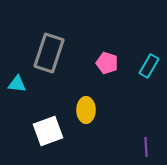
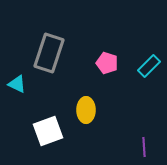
cyan rectangle: rotated 15 degrees clockwise
cyan triangle: rotated 18 degrees clockwise
purple line: moved 2 px left
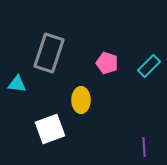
cyan triangle: rotated 18 degrees counterclockwise
yellow ellipse: moved 5 px left, 10 px up
white square: moved 2 px right, 2 px up
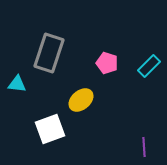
yellow ellipse: rotated 50 degrees clockwise
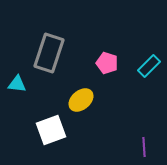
white square: moved 1 px right, 1 px down
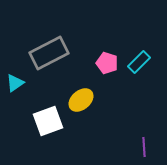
gray rectangle: rotated 45 degrees clockwise
cyan rectangle: moved 10 px left, 4 px up
cyan triangle: moved 2 px left, 1 px up; rotated 42 degrees counterclockwise
white square: moved 3 px left, 9 px up
